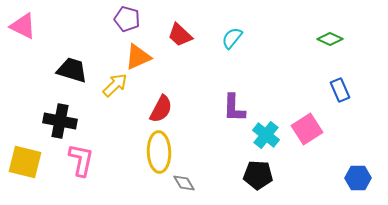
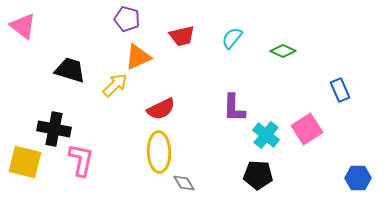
pink triangle: rotated 12 degrees clockwise
red trapezoid: moved 2 px right, 1 px down; rotated 56 degrees counterclockwise
green diamond: moved 47 px left, 12 px down
black trapezoid: moved 2 px left
red semicircle: rotated 36 degrees clockwise
black cross: moved 6 px left, 8 px down
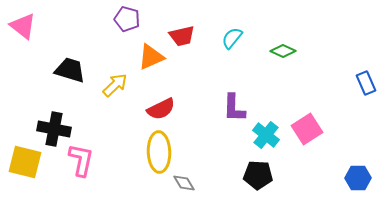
orange triangle: moved 13 px right
blue rectangle: moved 26 px right, 7 px up
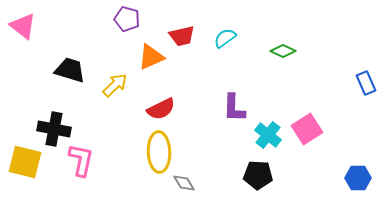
cyan semicircle: moved 7 px left; rotated 15 degrees clockwise
cyan cross: moved 2 px right
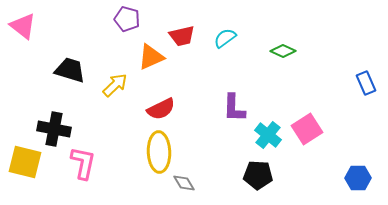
pink L-shape: moved 2 px right, 3 px down
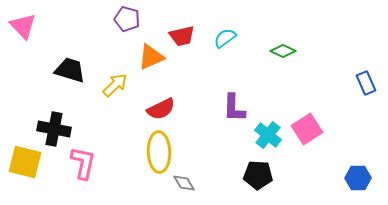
pink triangle: rotated 8 degrees clockwise
